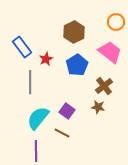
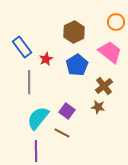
gray line: moved 1 px left
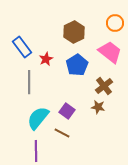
orange circle: moved 1 px left, 1 px down
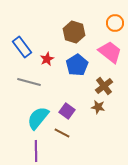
brown hexagon: rotated 15 degrees counterclockwise
red star: moved 1 px right
gray line: rotated 75 degrees counterclockwise
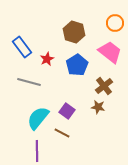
purple line: moved 1 px right
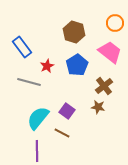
red star: moved 7 px down
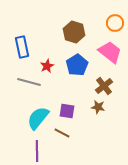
blue rectangle: rotated 25 degrees clockwise
purple square: rotated 28 degrees counterclockwise
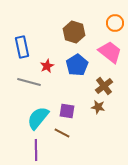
purple line: moved 1 px left, 1 px up
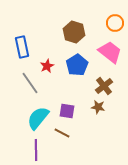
gray line: moved 1 px right, 1 px down; rotated 40 degrees clockwise
